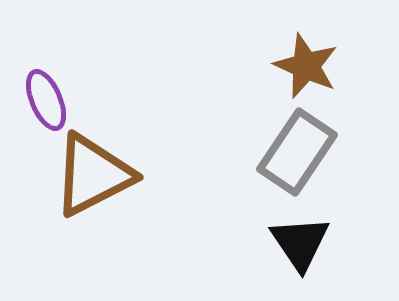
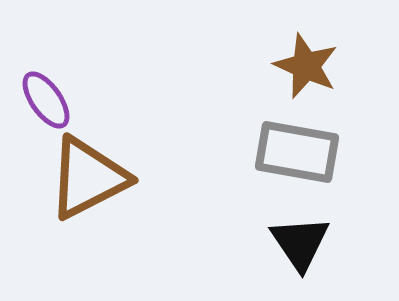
purple ellipse: rotated 12 degrees counterclockwise
gray rectangle: rotated 66 degrees clockwise
brown triangle: moved 5 px left, 3 px down
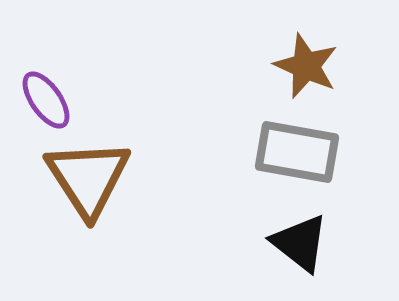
brown triangle: rotated 36 degrees counterclockwise
black triangle: rotated 18 degrees counterclockwise
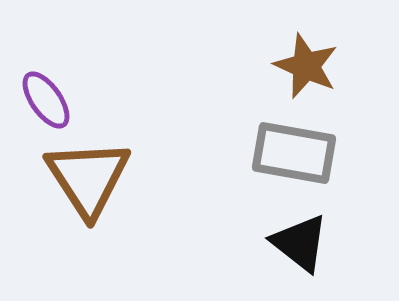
gray rectangle: moved 3 px left, 1 px down
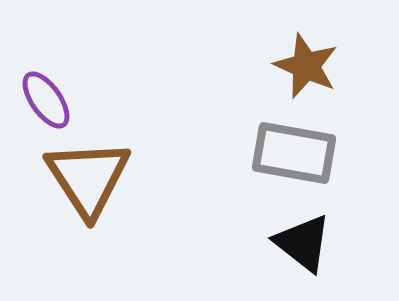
black triangle: moved 3 px right
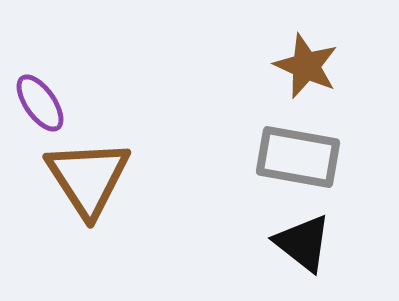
purple ellipse: moved 6 px left, 3 px down
gray rectangle: moved 4 px right, 4 px down
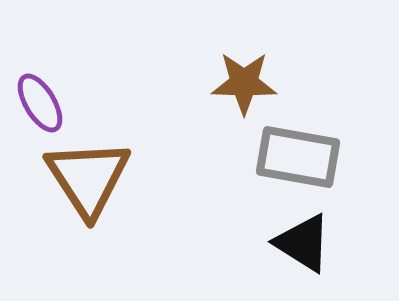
brown star: moved 62 px left, 17 px down; rotated 22 degrees counterclockwise
purple ellipse: rotated 4 degrees clockwise
black triangle: rotated 6 degrees counterclockwise
